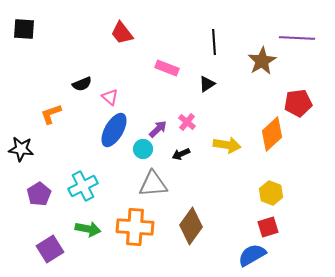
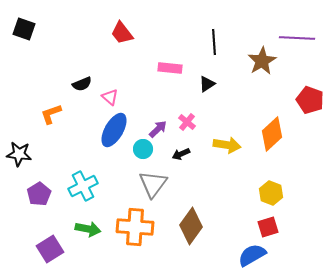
black square: rotated 15 degrees clockwise
pink rectangle: moved 3 px right; rotated 15 degrees counterclockwise
red pentagon: moved 12 px right, 3 px up; rotated 28 degrees clockwise
black star: moved 2 px left, 5 px down
gray triangle: rotated 48 degrees counterclockwise
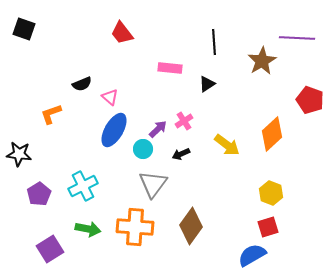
pink cross: moved 3 px left, 1 px up; rotated 18 degrees clockwise
yellow arrow: rotated 28 degrees clockwise
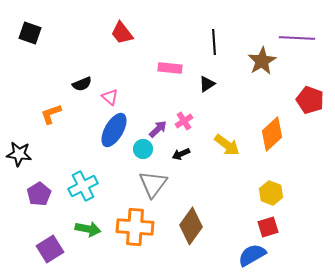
black square: moved 6 px right, 4 px down
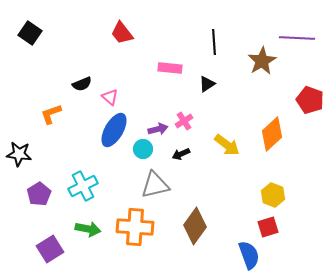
black square: rotated 15 degrees clockwise
purple arrow: rotated 30 degrees clockwise
gray triangle: moved 2 px right, 1 px down; rotated 40 degrees clockwise
yellow hexagon: moved 2 px right, 2 px down
brown diamond: moved 4 px right
blue semicircle: moved 3 px left; rotated 100 degrees clockwise
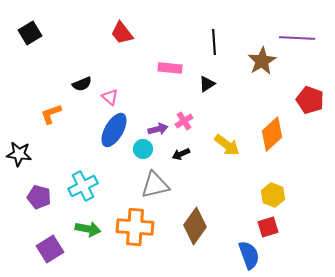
black square: rotated 25 degrees clockwise
purple pentagon: moved 3 px down; rotated 25 degrees counterclockwise
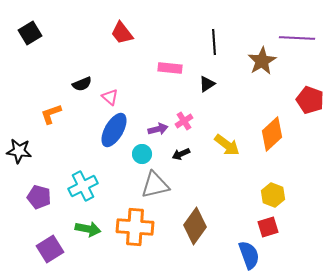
cyan circle: moved 1 px left, 5 px down
black star: moved 3 px up
